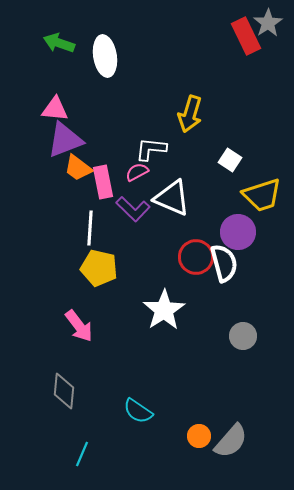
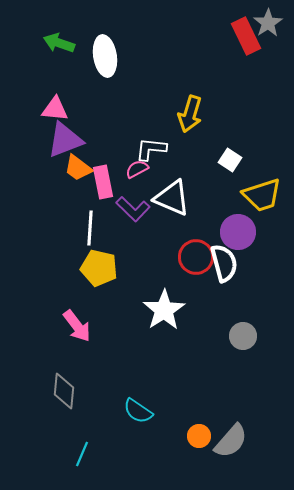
pink semicircle: moved 3 px up
pink arrow: moved 2 px left
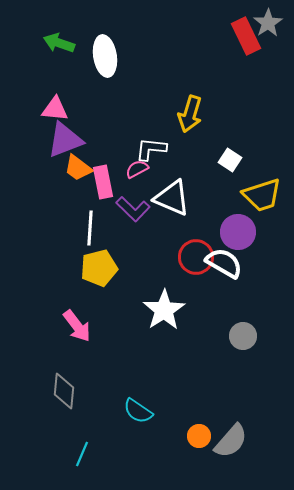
white semicircle: rotated 45 degrees counterclockwise
yellow pentagon: rotated 27 degrees counterclockwise
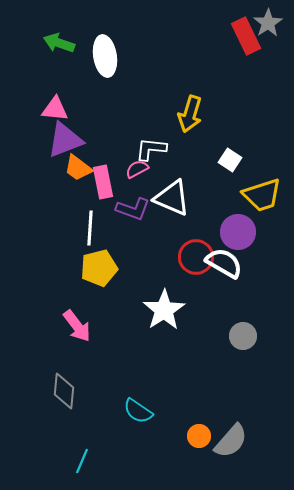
purple L-shape: rotated 24 degrees counterclockwise
cyan line: moved 7 px down
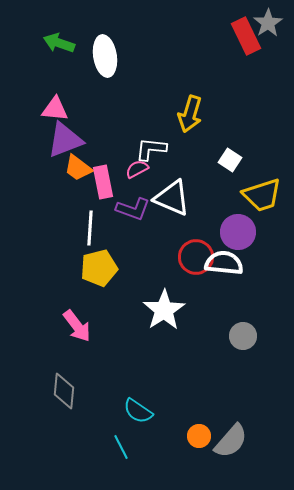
white semicircle: rotated 24 degrees counterclockwise
cyan line: moved 39 px right, 14 px up; rotated 50 degrees counterclockwise
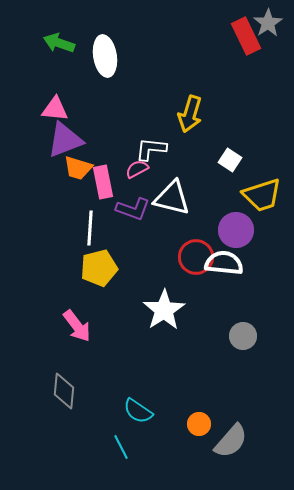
orange trapezoid: rotated 20 degrees counterclockwise
white triangle: rotated 9 degrees counterclockwise
purple circle: moved 2 px left, 2 px up
orange circle: moved 12 px up
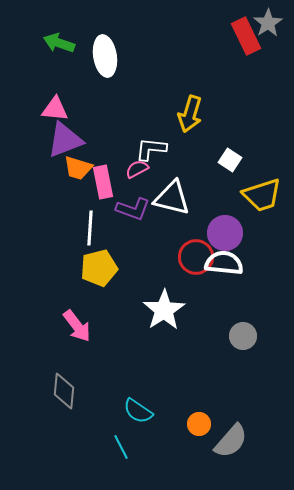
purple circle: moved 11 px left, 3 px down
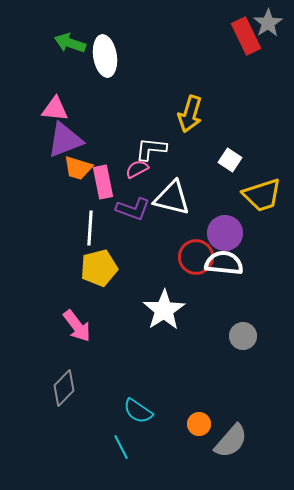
green arrow: moved 11 px right
gray diamond: moved 3 px up; rotated 39 degrees clockwise
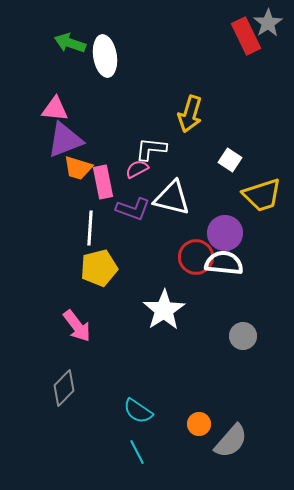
cyan line: moved 16 px right, 5 px down
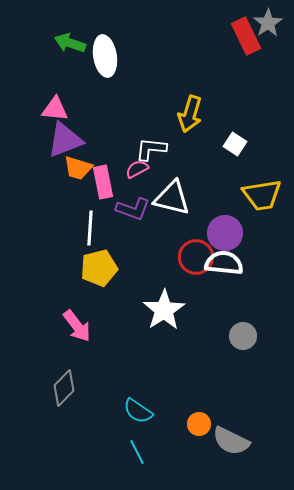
white square: moved 5 px right, 16 px up
yellow trapezoid: rotated 9 degrees clockwise
gray semicircle: rotated 75 degrees clockwise
